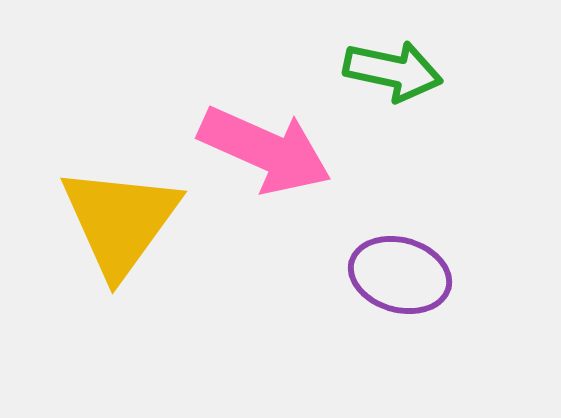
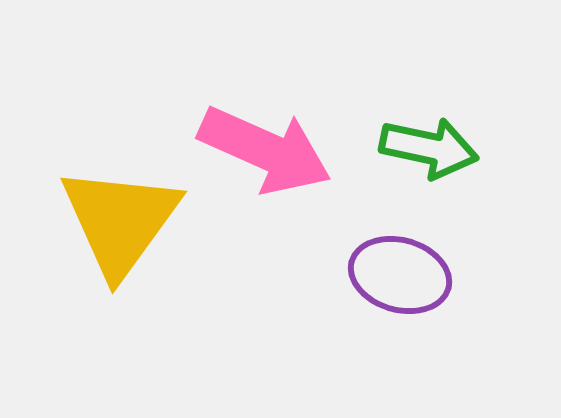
green arrow: moved 36 px right, 77 px down
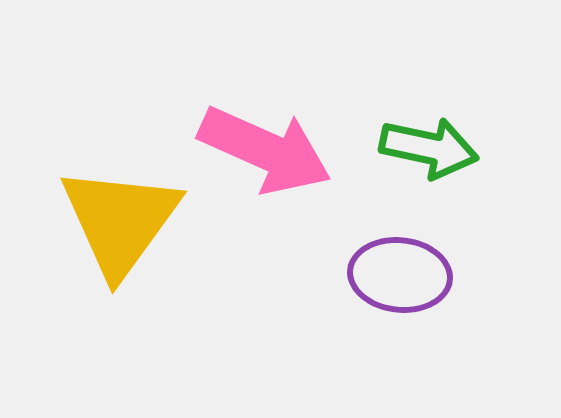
purple ellipse: rotated 10 degrees counterclockwise
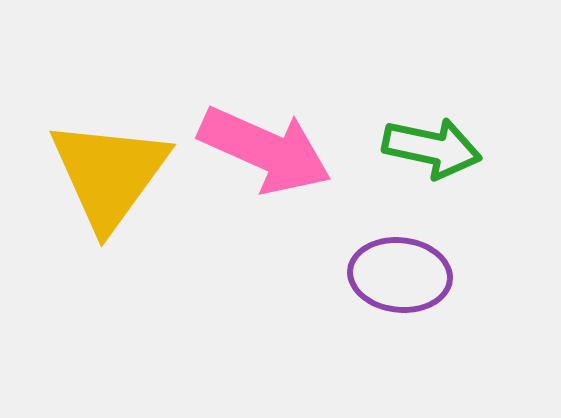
green arrow: moved 3 px right
yellow triangle: moved 11 px left, 47 px up
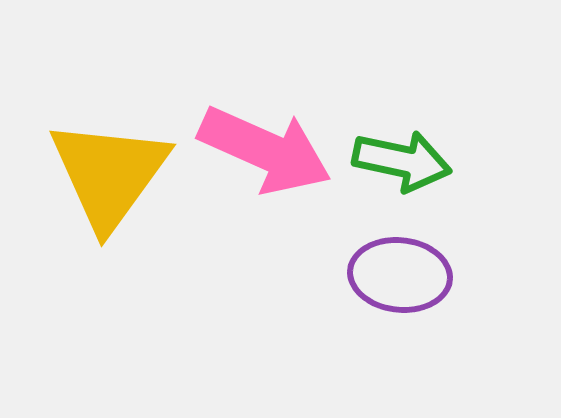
green arrow: moved 30 px left, 13 px down
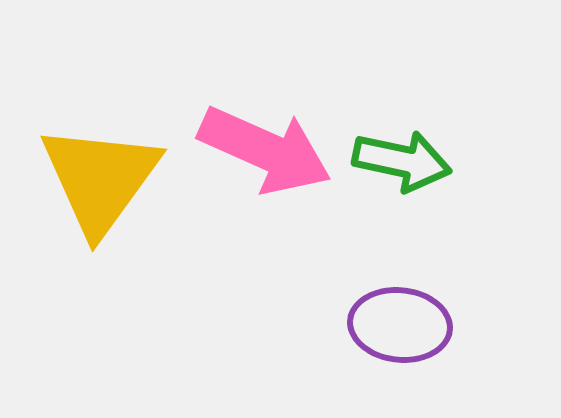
yellow triangle: moved 9 px left, 5 px down
purple ellipse: moved 50 px down
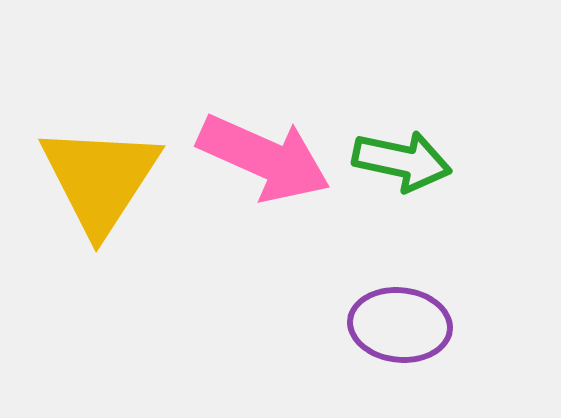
pink arrow: moved 1 px left, 8 px down
yellow triangle: rotated 3 degrees counterclockwise
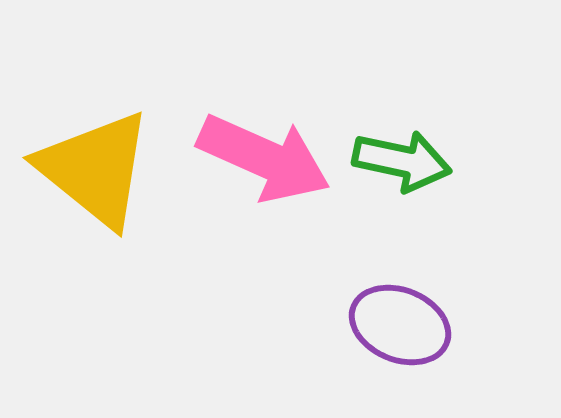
yellow triangle: moved 5 px left, 10 px up; rotated 24 degrees counterclockwise
purple ellipse: rotated 16 degrees clockwise
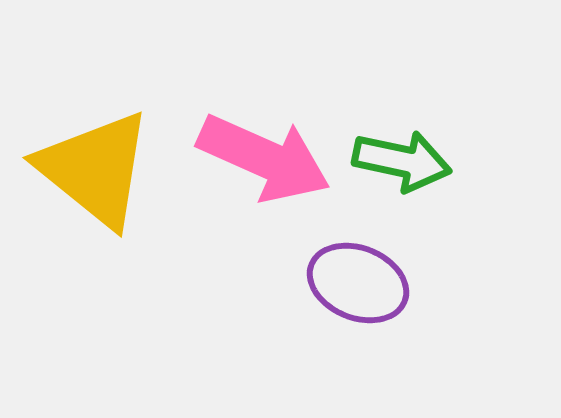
purple ellipse: moved 42 px left, 42 px up
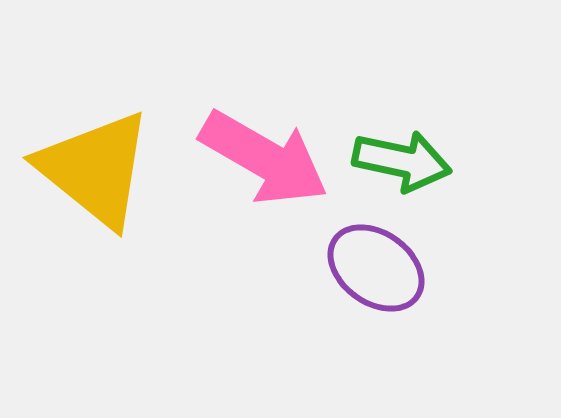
pink arrow: rotated 6 degrees clockwise
purple ellipse: moved 18 px right, 15 px up; rotated 14 degrees clockwise
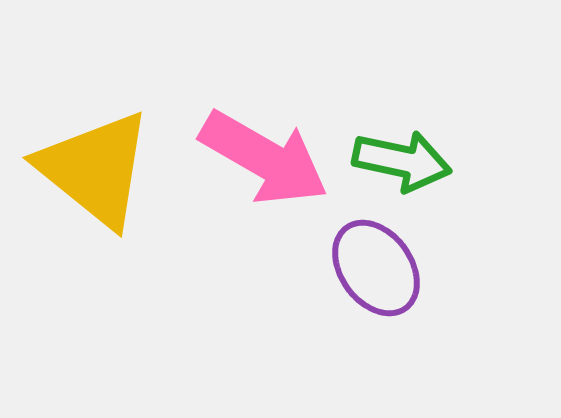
purple ellipse: rotated 18 degrees clockwise
